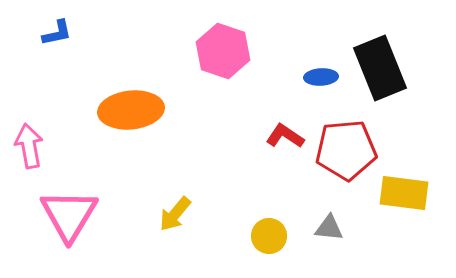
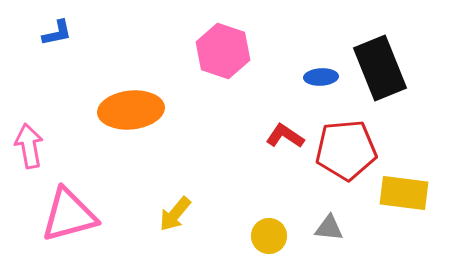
pink triangle: rotated 44 degrees clockwise
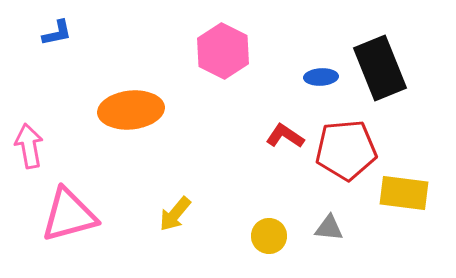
pink hexagon: rotated 8 degrees clockwise
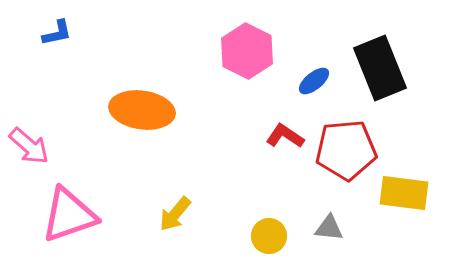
pink hexagon: moved 24 px right
blue ellipse: moved 7 px left, 4 px down; rotated 36 degrees counterclockwise
orange ellipse: moved 11 px right; rotated 14 degrees clockwise
pink arrow: rotated 141 degrees clockwise
pink triangle: rotated 4 degrees counterclockwise
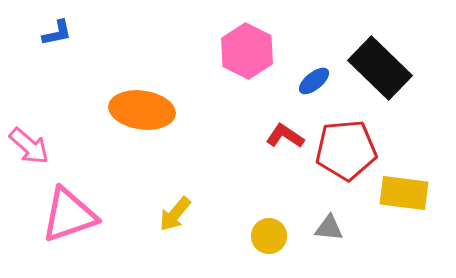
black rectangle: rotated 24 degrees counterclockwise
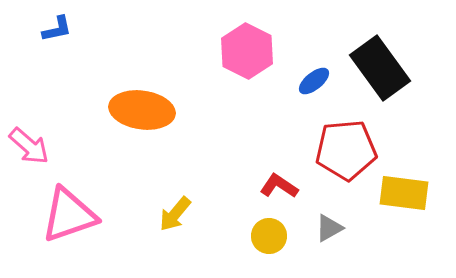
blue L-shape: moved 4 px up
black rectangle: rotated 10 degrees clockwise
red L-shape: moved 6 px left, 50 px down
gray triangle: rotated 36 degrees counterclockwise
